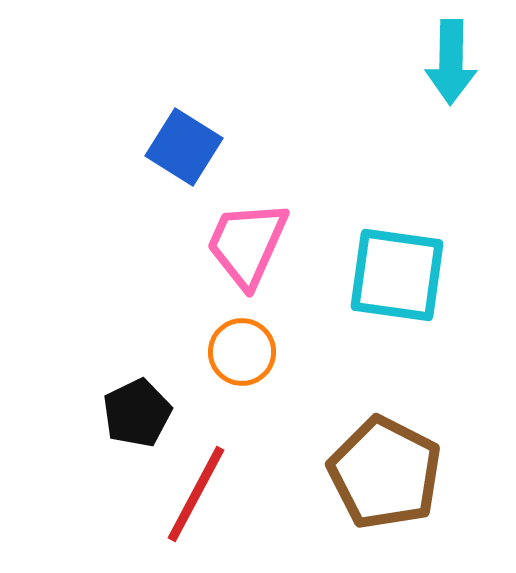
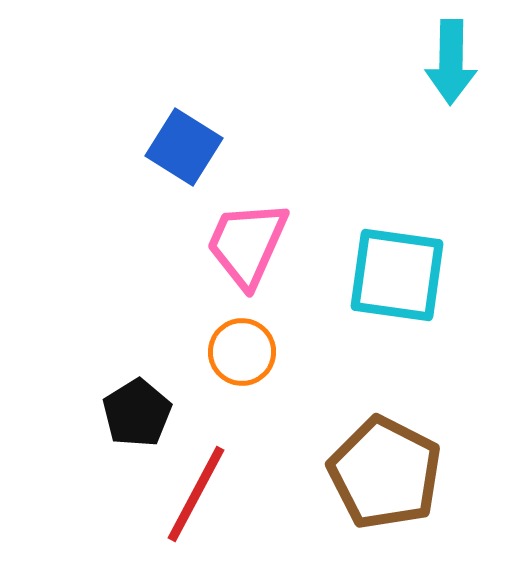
black pentagon: rotated 6 degrees counterclockwise
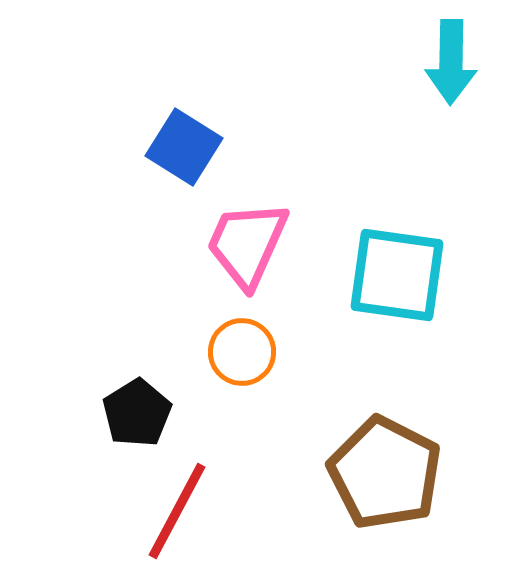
red line: moved 19 px left, 17 px down
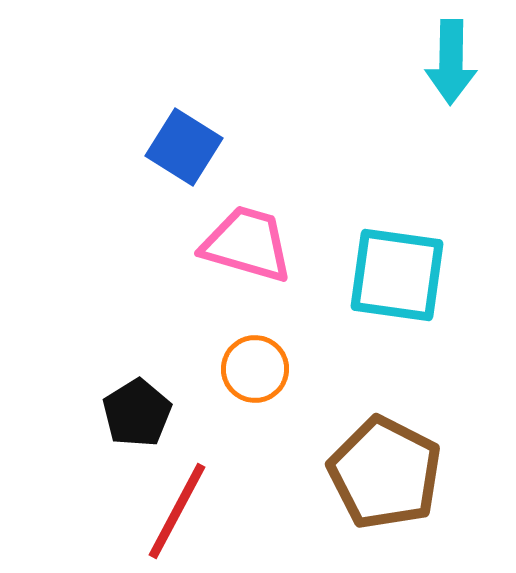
pink trapezoid: rotated 82 degrees clockwise
orange circle: moved 13 px right, 17 px down
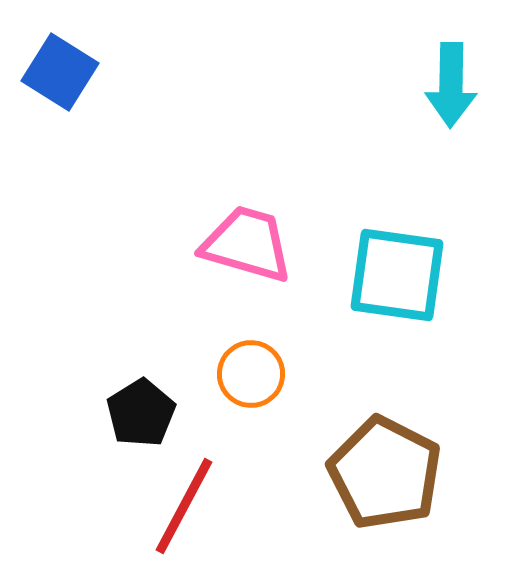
cyan arrow: moved 23 px down
blue square: moved 124 px left, 75 px up
orange circle: moved 4 px left, 5 px down
black pentagon: moved 4 px right
red line: moved 7 px right, 5 px up
